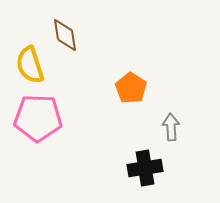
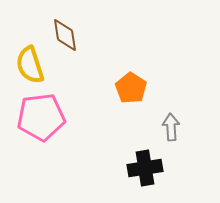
pink pentagon: moved 3 px right, 1 px up; rotated 9 degrees counterclockwise
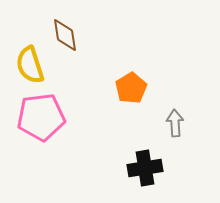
orange pentagon: rotated 8 degrees clockwise
gray arrow: moved 4 px right, 4 px up
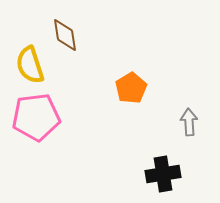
pink pentagon: moved 5 px left
gray arrow: moved 14 px right, 1 px up
black cross: moved 18 px right, 6 px down
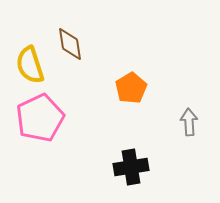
brown diamond: moved 5 px right, 9 px down
pink pentagon: moved 4 px right, 1 px down; rotated 18 degrees counterclockwise
black cross: moved 32 px left, 7 px up
